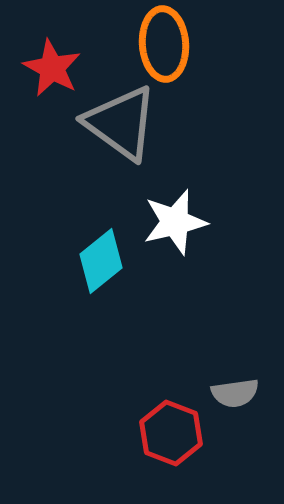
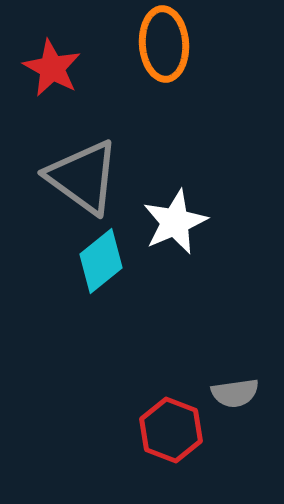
gray triangle: moved 38 px left, 54 px down
white star: rotated 10 degrees counterclockwise
red hexagon: moved 3 px up
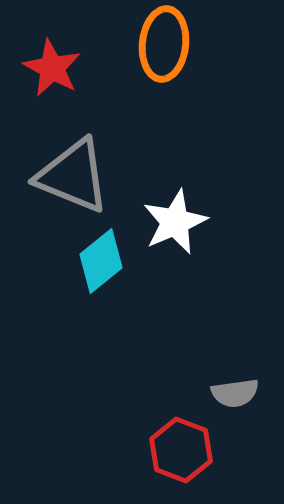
orange ellipse: rotated 10 degrees clockwise
gray triangle: moved 10 px left, 1 px up; rotated 14 degrees counterclockwise
red hexagon: moved 10 px right, 20 px down
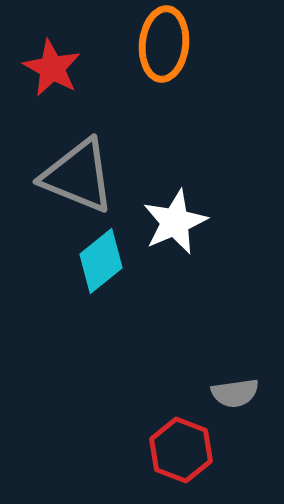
gray triangle: moved 5 px right
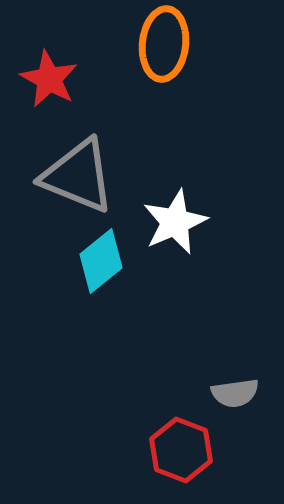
red star: moved 3 px left, 11 px down
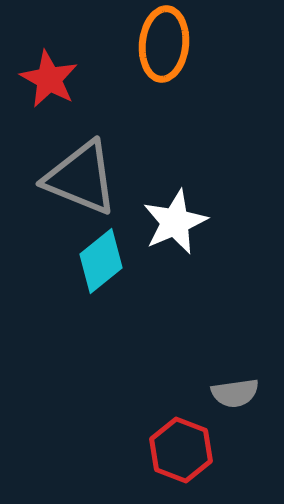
gray triangle: moved 3 px right, 2 px down
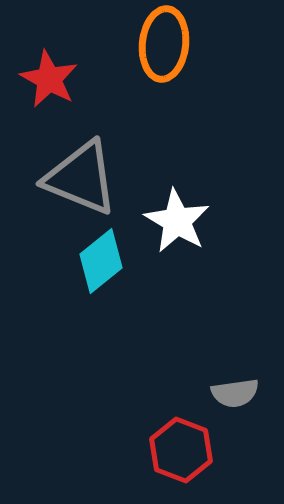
white star: moved 2 px right, 1 px up; rotated 18 degrees counterclockwise
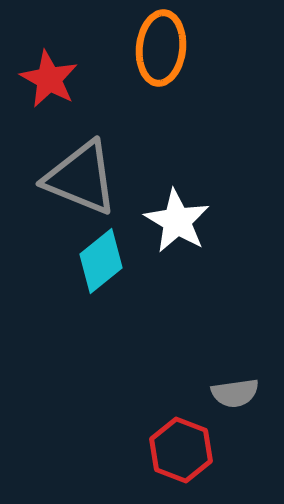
orange ellipse: moved 3 px left, 4 px down
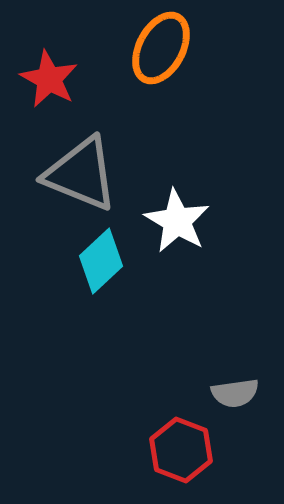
orange ellipse: rotated 22 degrees clockwise
gray triangle: moved 4 px up
cyan diamond: rotated 4 degrees counterclockwise
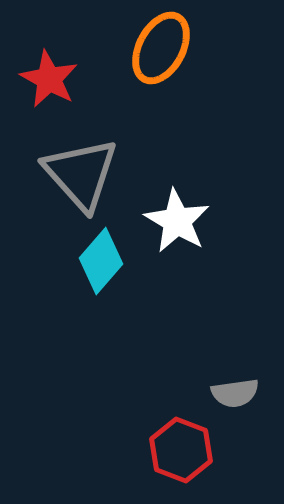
gray triangle: rotated 26 degrees clockwise
cyan diamond: rotated 6 degrees counterclockwise
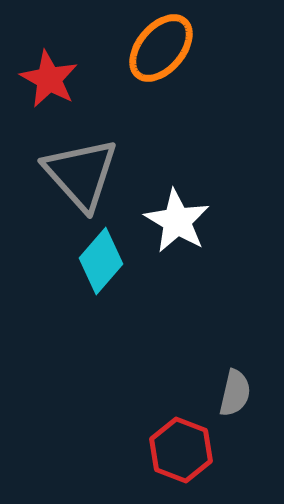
orange ellipse: rotated 12 degrees clockwise
gray semicircle: rotated 69 degrees counterclockwise
